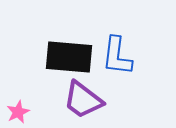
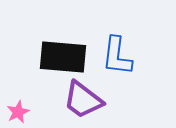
black rectangle: moved 6 px left
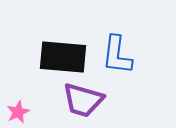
blue L-shape: moved 1 px up
purple trapezoid: rotated 21 degrees counterclockwise
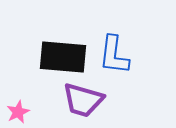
blue L-shape: moved 3 px left
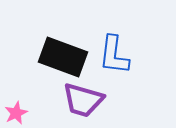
black rectangle: rotated 15 degrees clockwise
pink star: moved 2 px left, 1 px down
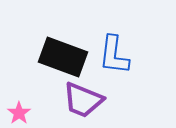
purple trapezoid: rotated 6 degrees clockwise
pink star: moved 3 px right; rotated 10 degrees counterclockwise
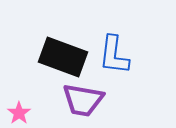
purple trapezoid: rotated 12 degrees counterclockwise
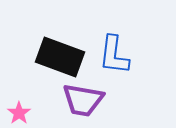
black rectangle: moved 3 px left
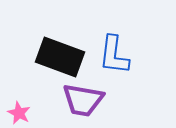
pink star: rotated 10 degrees counterclockwise
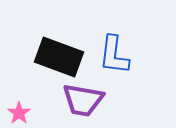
black rectangle: moved 1 px left
pink star: rotated 10 degrees clockwise
